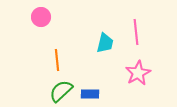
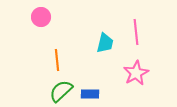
pink star: moved 2 px left
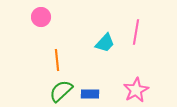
pink line: rotated 15 degrees clockwise
cyan trapezoid: rotated 30 degrees clockwise
pink star: moved 17 px down
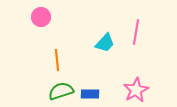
green semicircle: rotated 25 degrees clockwise
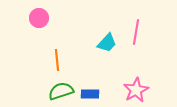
pink circle: moved 2 px left, 1 px down
cyan trapezoid: moved 2 px right
